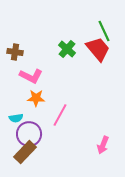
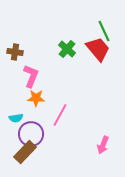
pink L-shape: rotated 95 degrees counterclockwise
purple circle: moved 2 px right
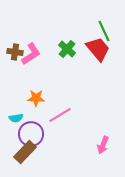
pink L-shape: moved 22 px up; rotated 35 degrees clockwise
pink line: rotated 30 degrees clockwise
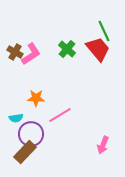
brown cross: rotated 21 degrees clockwise
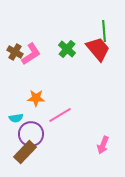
green line: rotated 20 degrees clockwise
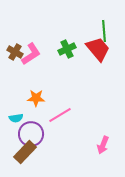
green cross: rotated 24 degrees clockwise
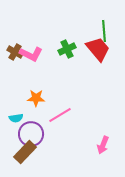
pink L-shape: rotated 60 degrees clockwise
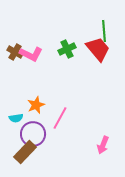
orange star: moved 7 px down; rotated 24 degrees counterclockwise
pink line: moved 3 px down; rotated 30 degrees counterclockwise
purple circle: moved 2 px right
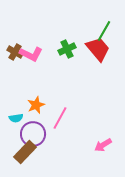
green line: rotated 35 degrees clockwise
pink arrow: rotated 36 degrees clockwise
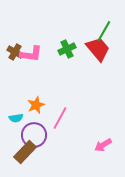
pink L-shape: rotated 20 degrees counterclockwise
purple circle: moved 1 px right, 1 px down
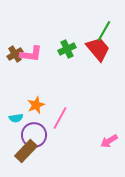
brown cross: moved 2 px down; rotated 28 degrees clockwise
pink arrow: moved 6 px right, 4 px up
brown rectangle: moved 1 px right, 1 px up
